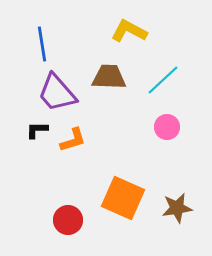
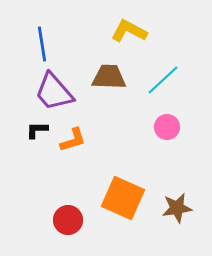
purple trapezoid: moved 3 px left, 1 px up
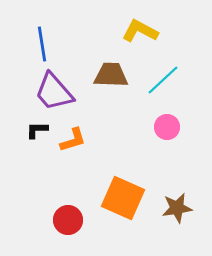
yellow L-shape: moved 11 px right
brown trapezoid: moved 2 px right, 2 px up
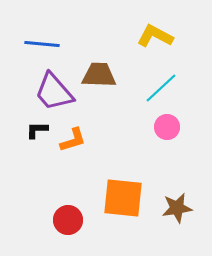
yellow L-shape: moved 15 px right, 5 px down
blue line: rotated 76 degrees counterclockwise
brown trapezoid: moved 12 px left
cyan line: moved 2 px left, 8 px down
orange square: rotated 18 degrees counterclockwise
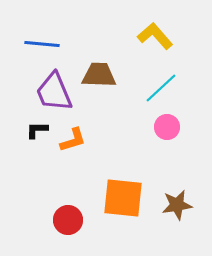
yellow L-shape: rotated 21 degrees clockwise
purple trapezoid: rotated 18 degrees clockwise
brown star: moved 3 px up
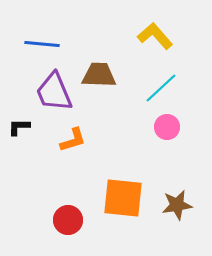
black L-shape: moved 18 px left, 3 px up
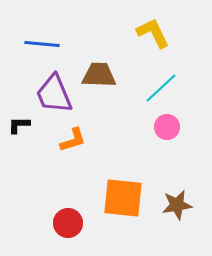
yellow L-shape: moved 2 px left, 3 px up; rotated 15 degrees clockwise
purple trapezoid: moved 2 px down
black L-shape: moved 2 px up
red circle: moved 3 px down
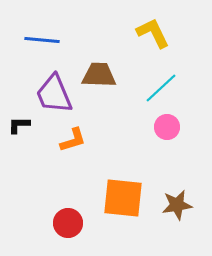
blue line: moved 4 px up
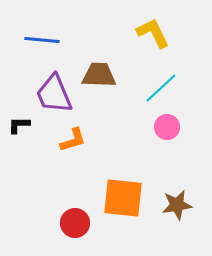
red circle: moved 7 px right
